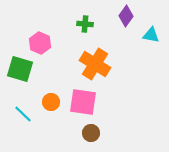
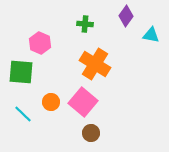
green square: moved 1 px right, 3 px down; rotated 12 degrees counterclockwise
pink square: rotated 32 degrees clockwise
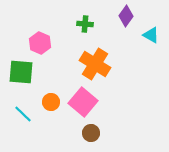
cyan triangle: rotated 18 degrees clockwise
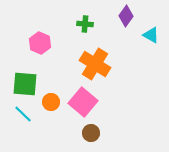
green square: moved 4 px right, 12 px down
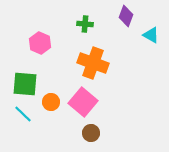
purple diamond: rotated 15 degrees counterclockwise
orange cross: moved 2 px left, 1 px up; rotated 12 degrees counterclockwise
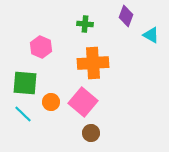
pink hexagon: moved 1 px right, 4 px down
orange cross: rotated 24 degrees counterclockwise
green square: moved 1 px up
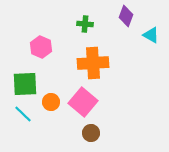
green square: moved 1 px down; rotated 8 degrees counterclockwise
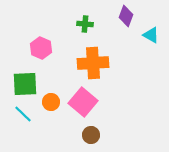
pink hexagon: moved 1 px down
brown circle: moved 2 px down
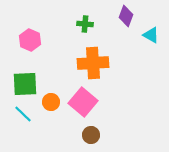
pink hexagon: moved 11 px left, 8 px up
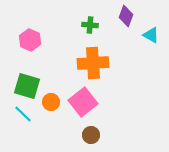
green cross: moved 5 px right, 1 px down
green square: moved 2 px right, 2 px down; rotated 20 degrees clockwise
pink square: rotated 12 degrees clockwise
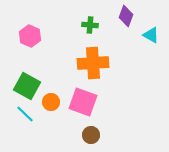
pink hexagon: moved 4 px up
green square: rotated 12 degrees clockwise
pink square: rotated 32 degrees counterclockwise
cyan line: moved 2 px right
